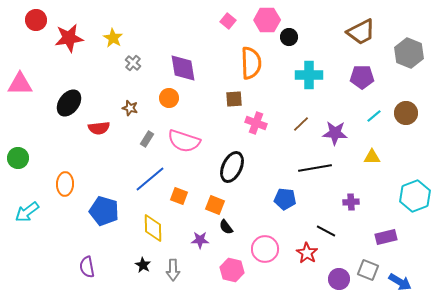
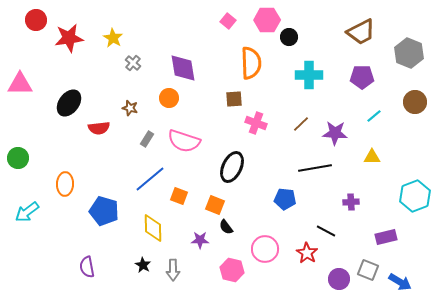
brown circle at (406, 113): moved 9 px right, 11 px up
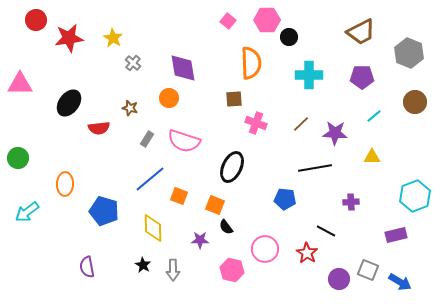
purple rectangle at (386, 237): moved 10 px right, 2 px up
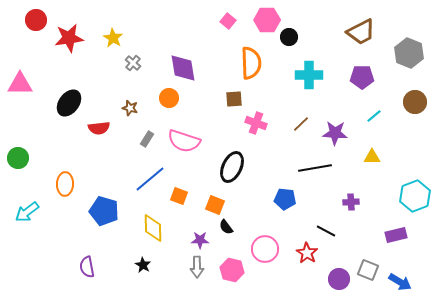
gray arrow at (173, 270): moved 24 px right, 3 px up
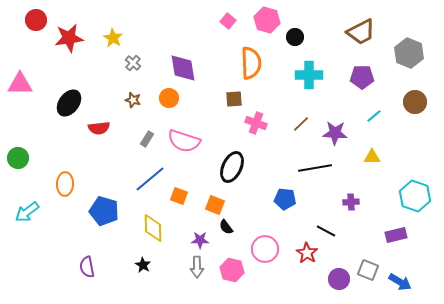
pink hexagon at (267, 20): rotated 15 degrees clockwise
black circle at (289, 37): moved 6 px right
brown star at (130, 108): moved 3 px right, 8 px up
cyan hexagon at (415, 196): rotated 20 degrees counterclockwise
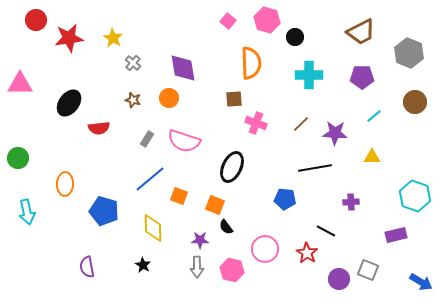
cyan arrow at (27, 212): rotated 65 degrees counterclockwise
blue arrow at (400, 282): moved 21 px right
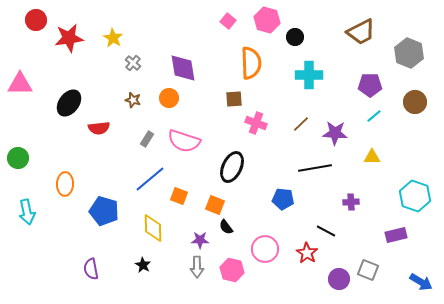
purple pentagon at (362, 77): moved 8 px right, 8 px down
blue pentagon at (285, 199): moved 2 px left
purple semicircle at (87, 267): moved 4 px right, 2 px down
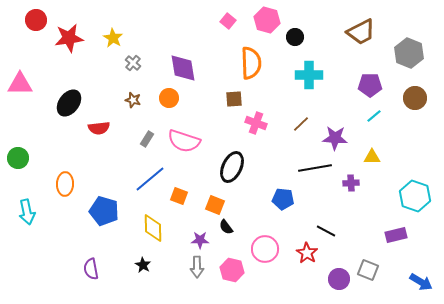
brown circle at (415, 102): moved 4 px up
purple star at (335, 133): moved 5 px down
purple cross at (351, 202): moved 19 px up
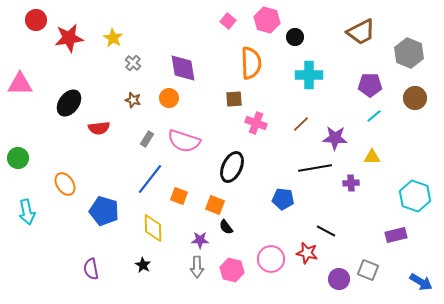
blue line at (150, 179): rotated 12 degrees counterclockwise
orange ellipse at (65, 184): rotated 35 degrees counterclockwise
pink circle at (265, 249): moved 6 px right, 10 px down
red star at (307, 253): rotated 20 degrees counterclockwise
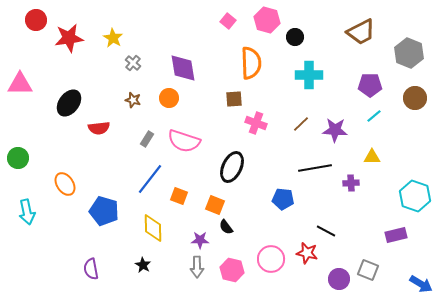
purple star at (335, 138): moved 8 px up
blue arrow at (421, 282): moved 2 px down
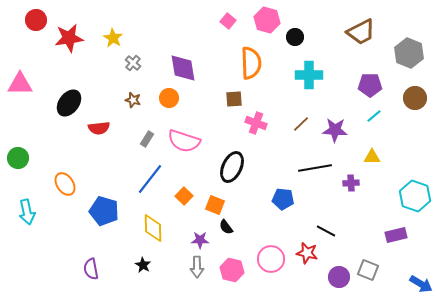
orange square at (179, 196): moved 5 px right; rotated 24 degrees clockwise
purple circle at (339, 279): moved 2 px up
